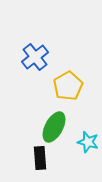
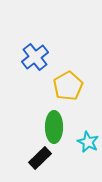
green ellipse: rotated 28 degrees counterclockwise
cyan star: rotated 10 degrees clockwise
black rectangle: rotated 50 degrees clockwise
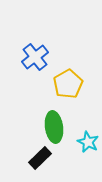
yellow pentagon: moved 2 px up
green ellipse: rotated 8 degrees counterclockwise
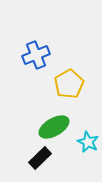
blue cross: moved 1 px right, 2 px up; rotated 16 degrees clockwise
yellow pentagon: moved 1 px right
green ellipse: rotated 68 degrees clockwise
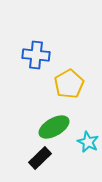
blue cross: rotated 28 degrees clockwise
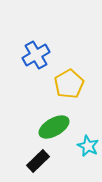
blue cross: rotated 36 degrees counterclockwise
cyan star: moved 4 px down
black rectangle: moved 2 px left, 3 px down
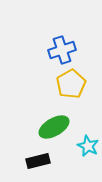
blue cross: moved 26 px right, 5 px up; rotated 12 degrees clockwise
yellow pentagon: moved 2 px right
black rectangle: rotated 30 degrees clockwise
